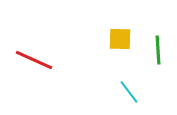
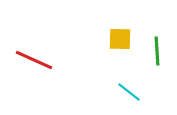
green line: moved 1 px left, 1 px down
cyan line: rotated 15 degrees counterclockwise
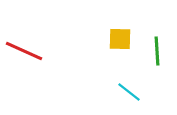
red line: moved 10 px left, 9 px up
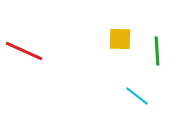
cyan line: moved 8 px right, 4 px down
